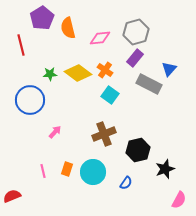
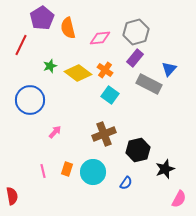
red line: rotated 40 degrees clockwise
green star: moved 8 px up; rotated 16 degrees counterclockwise
red semicircle: rotated 102 degrees clockwise
pink semicircle: moved 1 px up
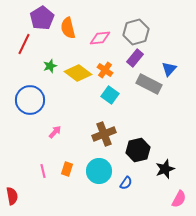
red line: moved 3 px right, 1 px up
cyan circle: moved 6 px right, 1 px up
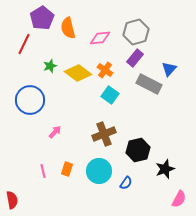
red semicircle: moved 4 px down
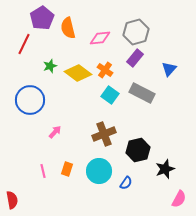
gray rectangle: moved 7 px left, 9 px down
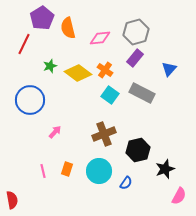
pink semicircle: moved 3 px up
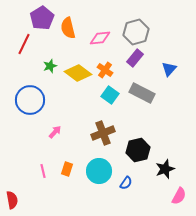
brown cross: moved 1 px left, 1 px up
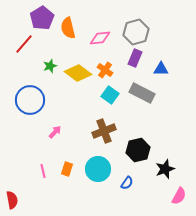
red line: rotated 15 degrees clockwise
purple rectangle: rotated 18 degrees counterclockwise
blue triangle: moved 8 px left; rotated 49 degrees clockwise
brown cross: moved 1 px right, 2 px up
cyan circle: moved 1 px left, 2 px up
blue semicircle: moved 1 px right
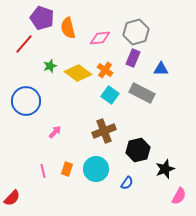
purple pentagon: rotated 20 degrees counterclockwise
purple rectangle: moved 2 px left
blue circle: moved 4 px left, 1 px down
cyan circle: moved 2 px left
red semicircle: moved 2 px up; rotated 54 degrees clockwise
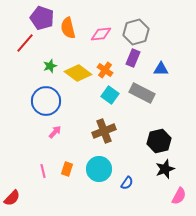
pink diamond: moved 1 px right, 4 px up
red line: moved 1 px right, 1 px up
blue circle: moved 20 px right
black hexagon: moved 21 px right, 9 px up
cyan circle: moved 3 px right
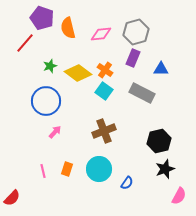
cyan square: moved 6 px left, 4 px up
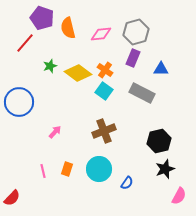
blue circle: moved 27 px left, 1 px down
